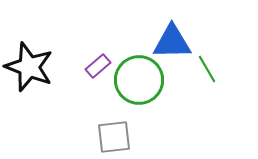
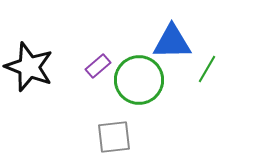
green line: rotated 60 degrees clockwise
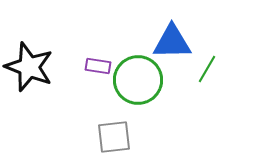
purple rectangle: rotated 50 degrees clockwise
green circle: moved 1 px left
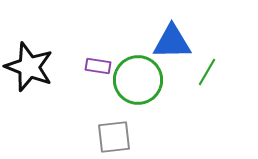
green line: moved 3 px down
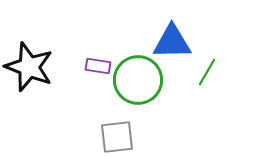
gray square: moved 3 px right
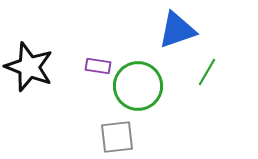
blue triangle: moved 5 px right, 12 px up; rotated 18 degrees counterclockwise
green circle: moved 6 px down
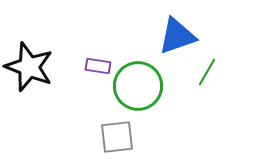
blue triangle: moved 6 px down
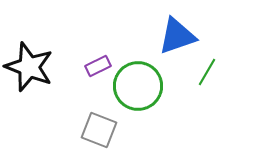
purple rectangle: rotated 35 degrees counterclockwise
gray square: moved 18 px left, 7 px up; rotated 27 degrees clockwise
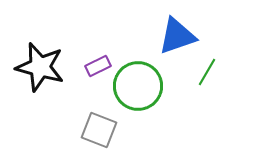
black star: moved 11 px right; rotated 6 degrees counterclockwise
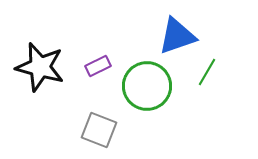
green circle: moved 9 px right
